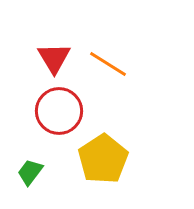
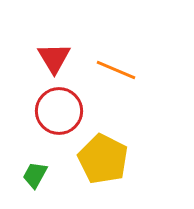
orange line: moved 8 px right, 6 px down; rotated 9 degrees counterclockwise
yellow pentagon: rotated 12 degrees counterclockwise
green trapezoid: moved 5 px right, 3 px down; rotated 8 degrees counterclockwise
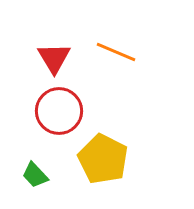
orange line: moved 18 px up
green trapezoid: rotated 72 degrees counterclockwise
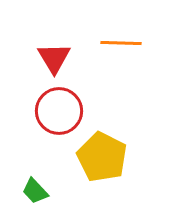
orange line: moved 5 px right, 9 px up; rotated 21 degrees counterclockwise
yellow pentagon: moved 1 px left, 2 px up
green trapezoid: moved 16 px down
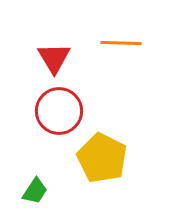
yellow pentagon: moved 1 px down
green trapezoid: rotated 104 degrees counterclockwise
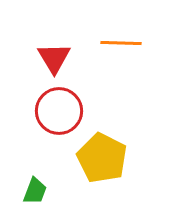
green trapezoid: rotated 12 degrees counterclockwise
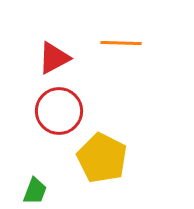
red triangle: rotated 33 degrees clockwise
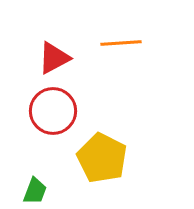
orange line: rotated 6 degrees counterclockwise
red circle: moved 6 px left
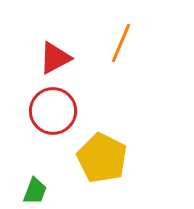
orange line: rotated 63 degrees counterclockwise
red triangle: moved 1 px right
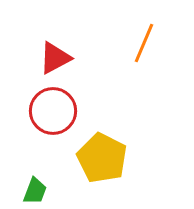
orange line: moved 23 px right
